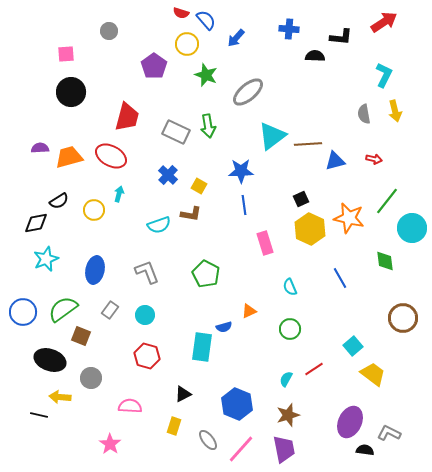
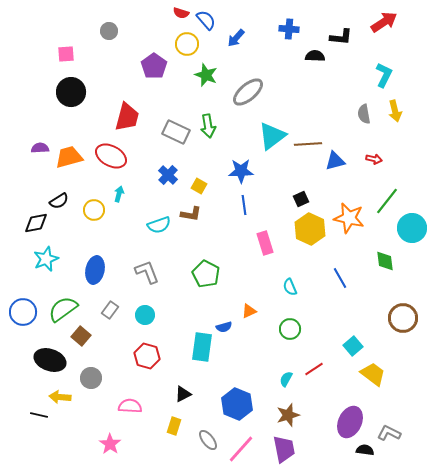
brown square at (81, 336): rotated 18 degrees clockwise
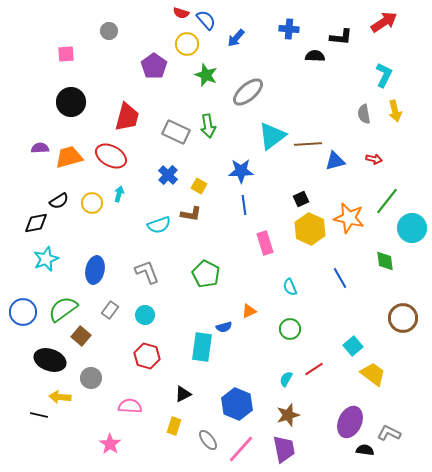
black circle at (71, 92): moved 10 px down
yellow circle at (94, 210): moved 2 px left, 7 px up
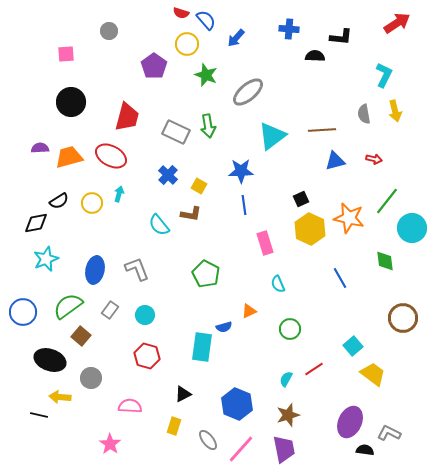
red arrow at (384, 22): moved 13 px right, 1 px down
brown line at (308, 144): moved 14 px right, 14 px up
cyan semicircle at (159, 225): rotated 70 degrees clockwise
gray L-shape at (147, 272): moved 10 px left, 3 px up
cyan semicircle at (290, 287): moved 12 px left, 3 px up
green semicircle at (63, 309): moved 5 px right, 3 px up
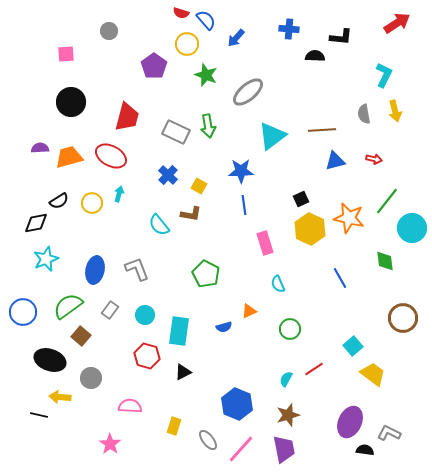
cyan rectangle at (202, 347): moved 23 px left, 16 px up
black triangle at (183, 394): moved 22 px up
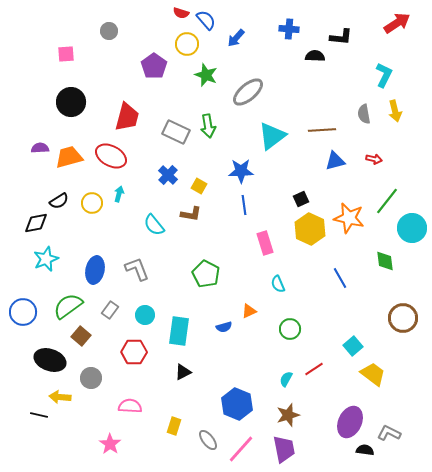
cyan semicircle at (159, 225): moved 5 px left
red hexagon at (147, 356): moved 13 px left, 4 px up; rotated 15 degrees counterclockwise
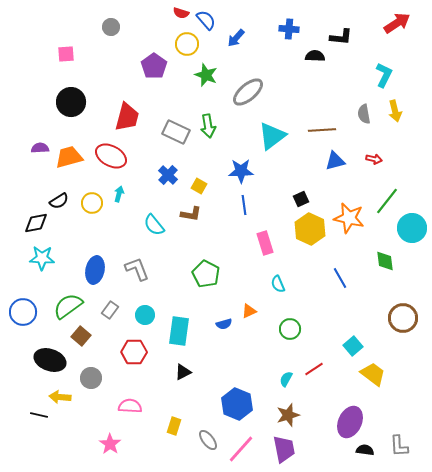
gray circle at (109, 31): moved 2 px right, 4 px up
cyan star at (46, 259): moved 4 px left, 1 px up; rotated 25 degrees clockwise
blue semicircle at (224, 327): moved 3 px up
gray L-shape at (389, 433): moved 10 px right, 13 px down; rotated 120 degrees counterclockwise
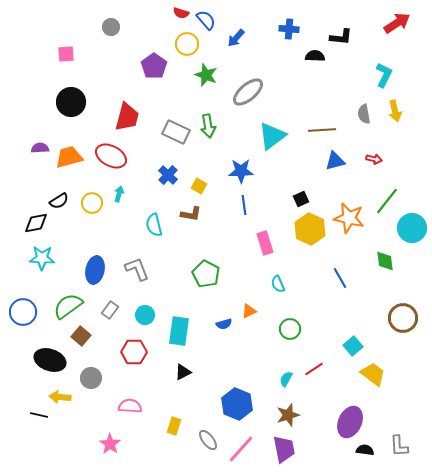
cyan semicircle at (154, 225): rotated 25 degrees clockwise
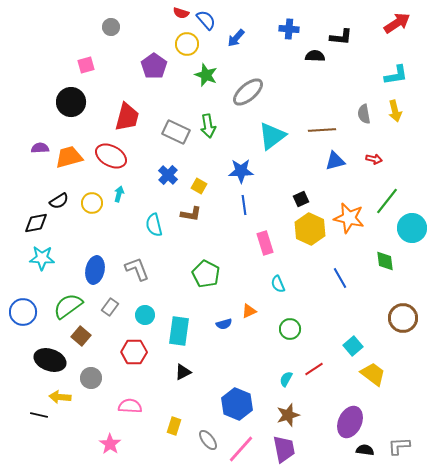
pink square at (66, 54): moved 20 px right, 11 px down; rotated 12 degrees counterclockwise
cyan L-shape at (384, 75): moved 12 px right; rotated 55 degrees clockwise
gray rectangle at (110, 310): moved 3 px up
gray L-shape at (399, 446): rotated 90 degrees clockwise
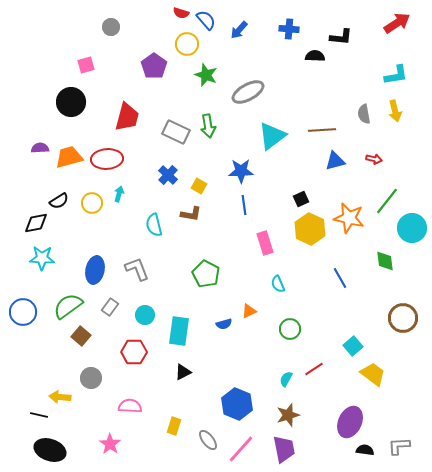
blue arrow at (236, 38): moved 3 px right, 8 px up
gray ellipse at (248, 92): rotated 12 degrees clockwise
red ellipse at (111, 156): moved 4 px left, 3 px down; rotated 32 degrees counterclockwise
black ellipse at (50, 360): moved 90 px down
